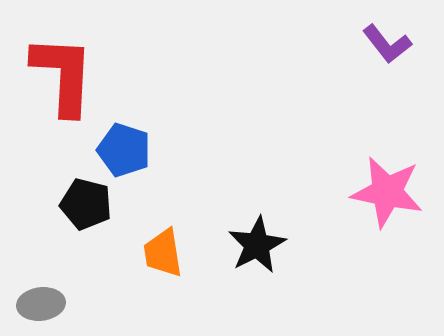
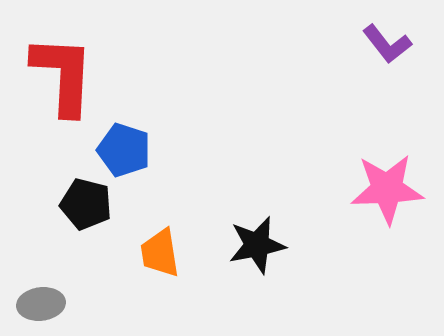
pink star: moved 3 px up; rotated 14 degrees counterclockwise
black star: rotated 16 degrees clockwise
orange trapezoid: moved 3 px left
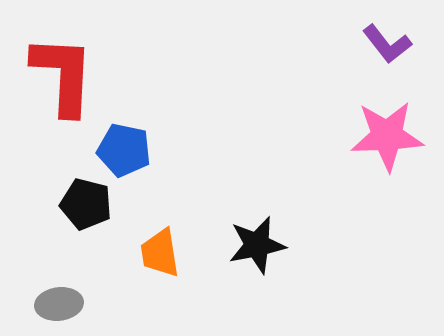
blue pentagon: rotated 6 degrees counterclockwise
pink star: moved 53 px up
gray ellipse: moved 18 px right
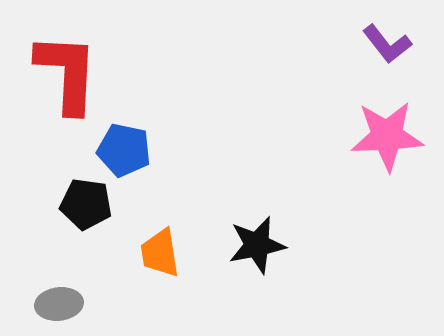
red L-shape: moved 4 px right, 2 px up
black pentagon: rotated 6 degrees counterclockwise
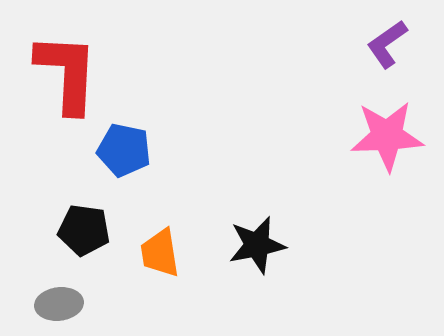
purple L-shape: rotated 93 degrees clockwise
black pentagon: moved 2 px left, 26 px down
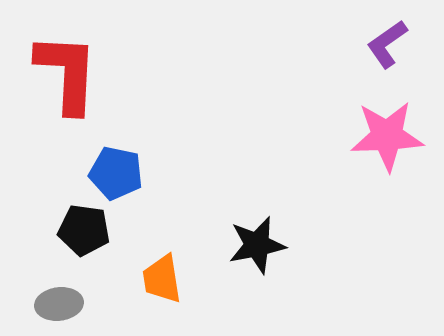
blue pentagon: moved 8 px left, 23 px down
orange trapezoid: moved 2 px right, 26 px down
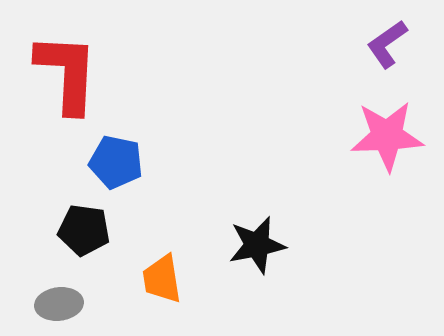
blue pentagon: moved 11 px up
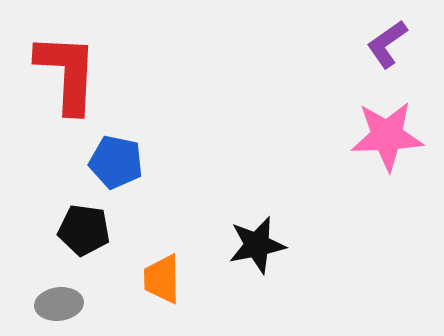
orange trapezoid: rotated 8 degrees clockwise
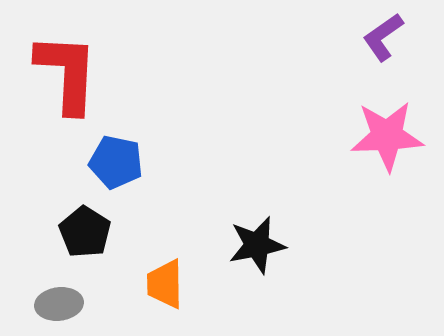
purple L-shape: moved 4 px left, 7 px up
black pentagon: moved 1 px right, 2 px down; rotated 24 degrees clockwise
orange trapezoid: moved 3 px right, 5 px down
